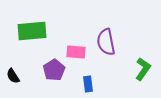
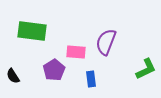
green rectangle: rotated 12 degrees clockwise
purple semicircle: rotated 32 degrees clockwise
green L-shape: moved 3 px right; rotated 30 degrees clockwise
blue rectangle: moved 3 px right, 5 px up
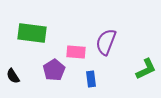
green rectangle: moved 2 px down
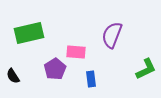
green rectangle: moved 3 px left; rotated 20 degrees counterclockwise
purple semicircle: moved 6 px right, 7 px up
purple pentagon: moved 1 px right, 1 px up
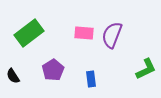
green rectangle: rotated 24 degrees counterclockwise
pink rectangle: moved 8 px right, 19 px up
purple pentagon: moved 2 px left, 1 px down
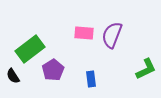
green rectangle: moved 1 px right, 16 px down
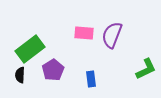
black semicircle: moved 7 px right, 1 px up; rotated 35 degrees clockwise
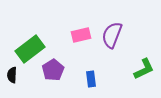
pink rectangle: moved 3 px left, 2 px down; rotated 18 degrees counterclockwise
green L-shape: moved 2 px left
black semicircle: moved 8 px left
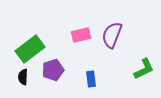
purple pentagon: rotated 15 degrees clockwise
black semicircle: moved 11 px right, 2 px down
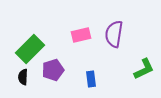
purple semicircle: moved 2 px right, 1 px up; rotated 12 degrees counterclockwise
green rectangle: rotated 8 degrees counterclockwise
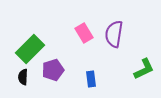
pink rectangle: moved 3 px right, 2 px up; rotated 72 degrees clockwise
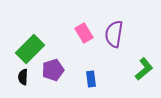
green L-shape: rotated 15 degrees counterclockwise
